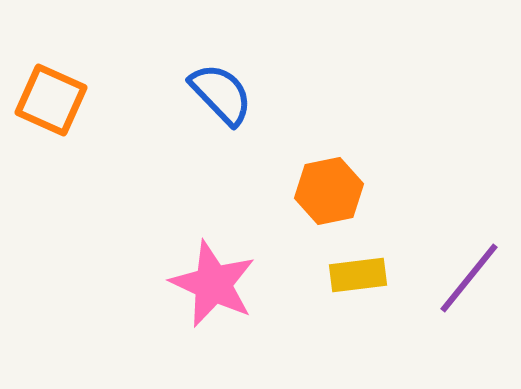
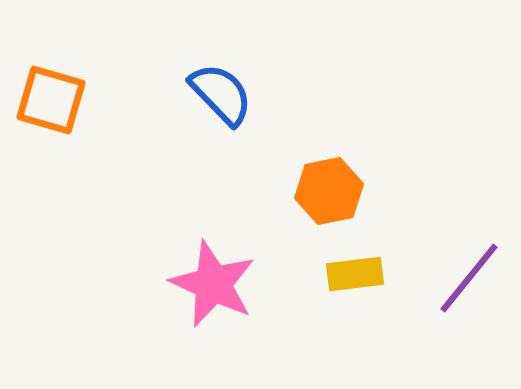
orange square: rotated 8 degrees counterclockwise
yellow rectangle: moved 3 px left, 1 px up
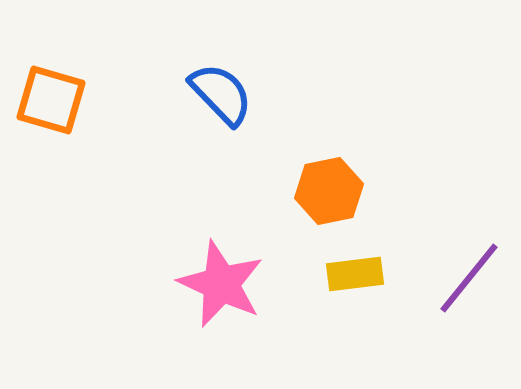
pink star: moved 8 px right
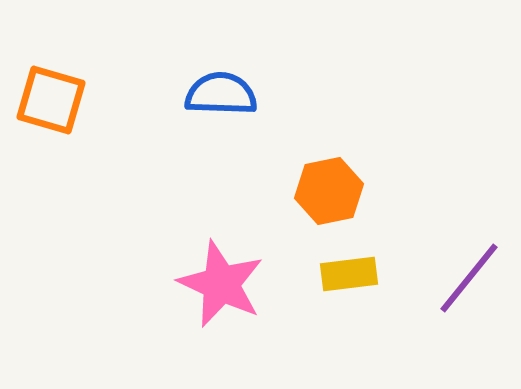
blue semicircle: rotated 44 degrees counterclockwise
yellow rectangle: moved 6 px left
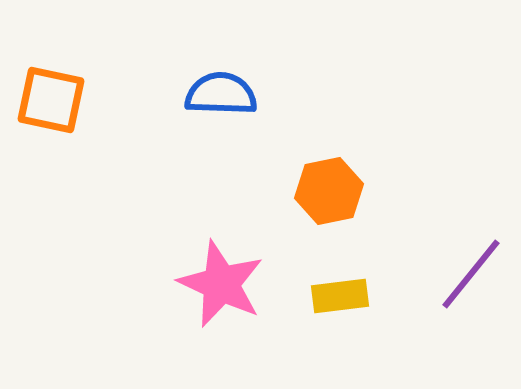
orange square: rotated 4 degrees counterclockwise
yellow rectangle: moved 9 px left, 22 px down
purple line: moved 2 px right, 4 px up
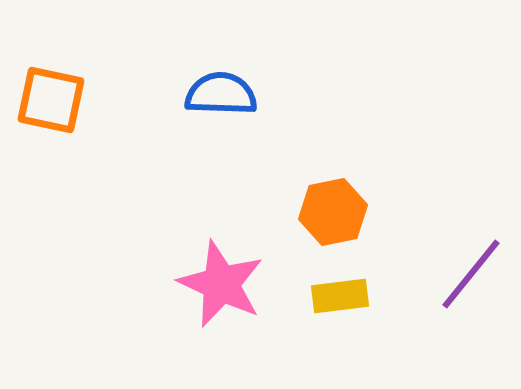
orange hexagon: moved 4 px right, 21 px down
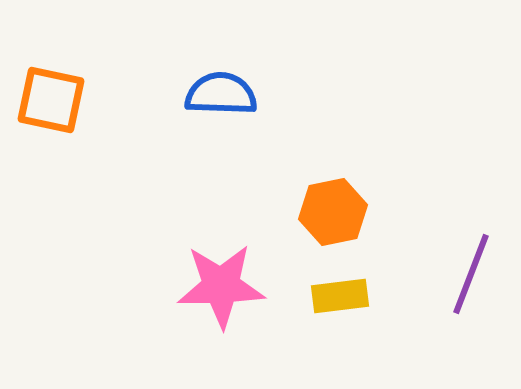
purple line: rotated 18 degrees counterclockwise
pink star: moved 2 px down; rotated 26 degrees counterclockwise
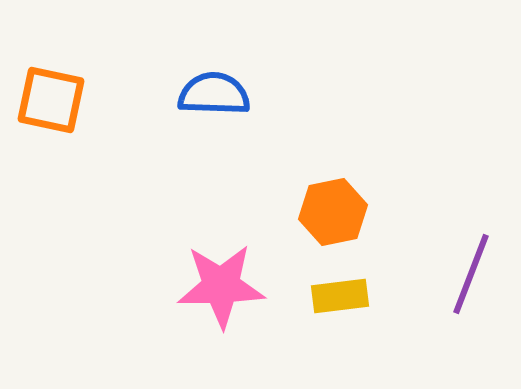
blue semicircle: moved 7 px left
